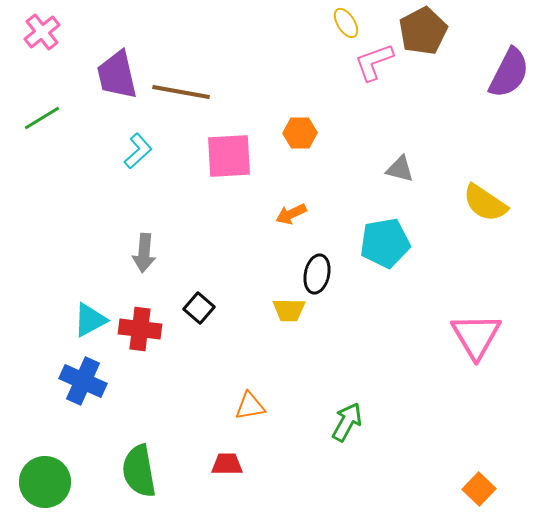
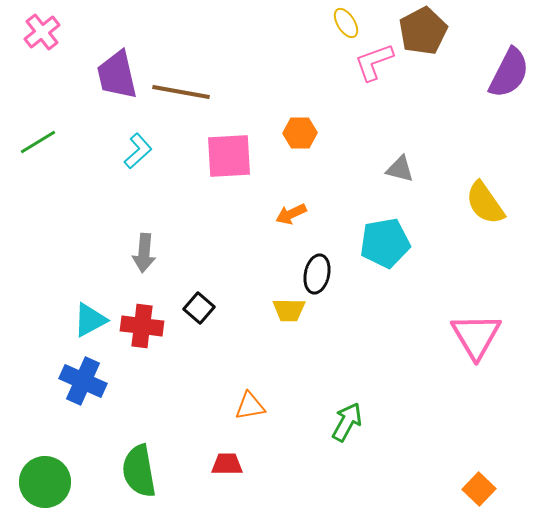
green line: moved 4 px left, 24 px down
yellow semicircle: rotated 21 degrees clockwise
red cross: moved 2 px right, 3 px up
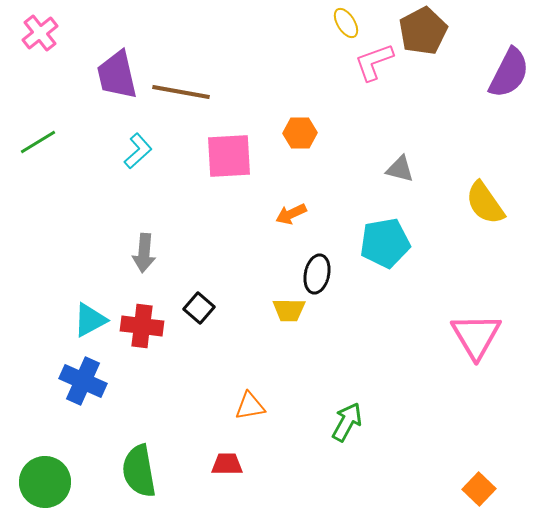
pink cross: moved 2 px left, 1 px down
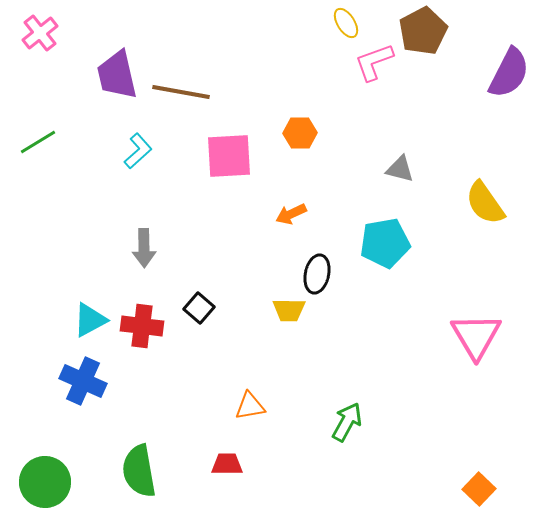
gray arrow: moved 5 px up; rotated 6 degrees counterclockwise
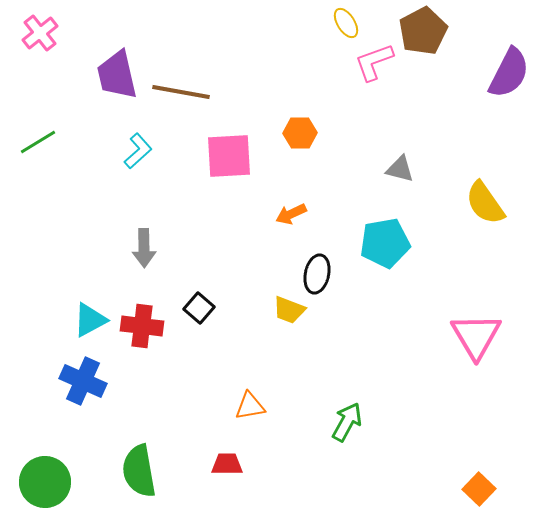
yellow trapezoid: rotated 20 degrees clockwise
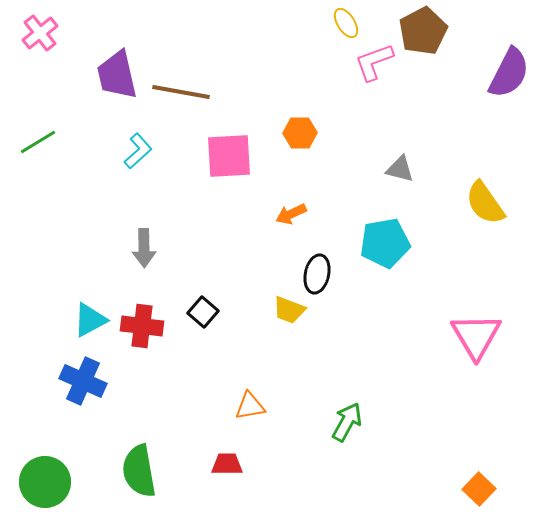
black square: moved 4 px right, 4 px down
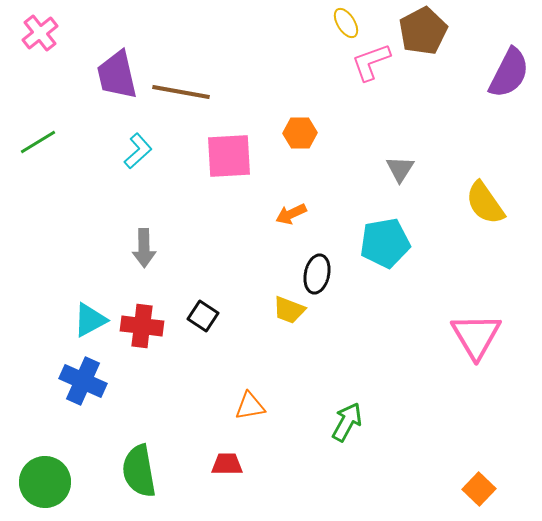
pink L-shape: moved 3 px left
gray triangle: rotated 48 degrees clockwise
black square: moved 4 px down; rotated 8 degrees counterclockwise
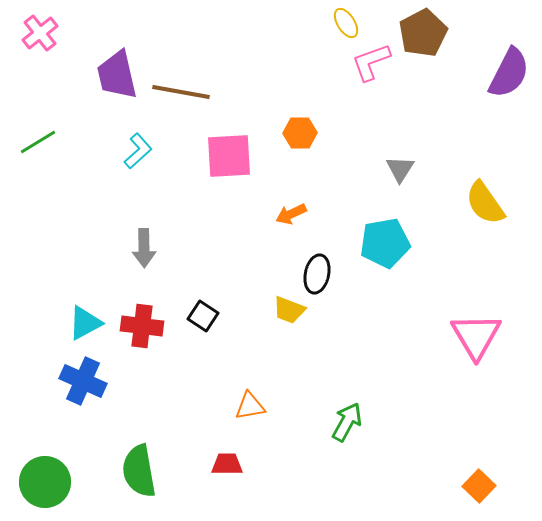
brown pentagon: moved 2 px down
cyan triangle: moved 5 px left, 3 px down
orange square: moved 3 px up
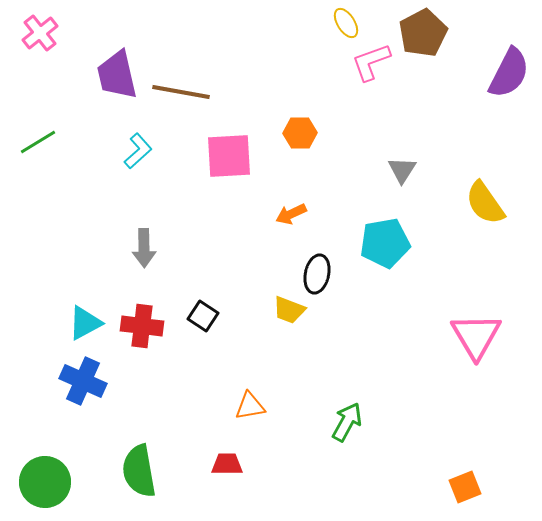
gray triangle: moved 2 px right, 1 px down
orange square: moved 14 px left, 1 px down; rotated 24 degrees clockwise
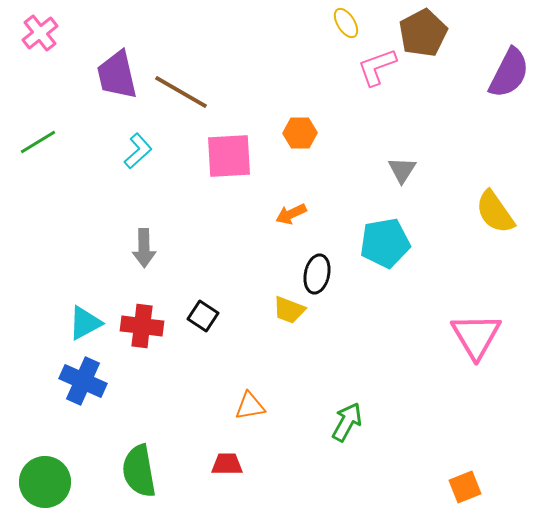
pink L-shape: moved 6 px right, 5 px down
brown line: rotated 20 degrees clockwise
yellow semicircle: moved 10 px right, 9 px down
